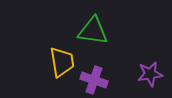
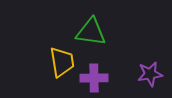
green triangle: moved 2 px left, 1 px down
purple cross: moved 2 px up; rotated 20 degrees counterclockwise
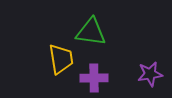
yellow trapezoid: moved 1 px left, 3 px up
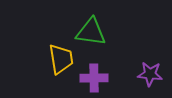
purple star: rotated 15 degrees clockwise
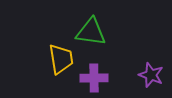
purple star: moved 1 px right, 1 px down; rotated 15 degrees clockwise
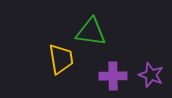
purple cross: moved 19 px right, 2 px up
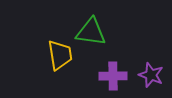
yellow trapezoid: moved 1 px left, 4 px up
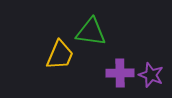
yellow trapezoid: rotated 32 degrees clockwise
purple cross: moved 7 px right, 3 px up
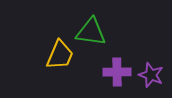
purple cross: moved 3 px left, 1 px up
